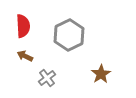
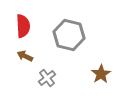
gray hexagon: rotated 20 degrees counterclockwise
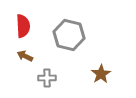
gray cross: rotated 36 degrees clockwise
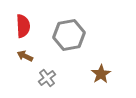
gray hexagon: rotated 24 degrees counterclockwise
gray cross: rotated 36 degrees counterclockwise
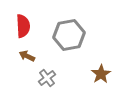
brown arrow: moved 2 px right
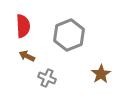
gray hexagon: rotated 12 degrees counterclockwise
gray cross: rotated 30 degrees counterclockwise
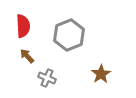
brown arrow: rotated 21 degrees clockwise
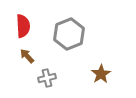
gray hexagon: moved 1 px up
gray cross: rotated 36 degrees counterclockwise
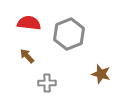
red semicircle: moved 6 px right, 3 px up; rotated 80 degrees counterclockwise
brown star: rotated 24 degrees counterclockwise
gray cross: moved 5 px down; rotated 12 degrees clockwise
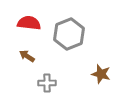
brown arrow: rotated 14 degrees counterclockwise
